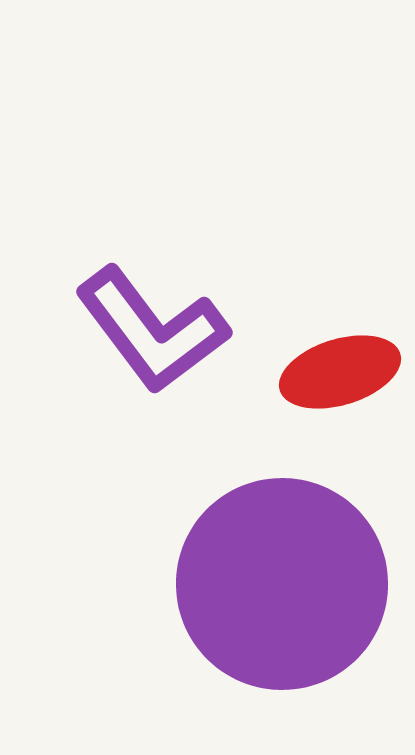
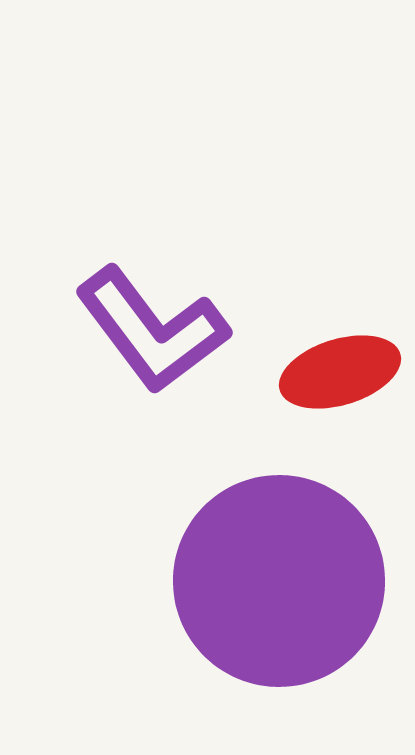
purple circle: moved 3 px left, 3 px up
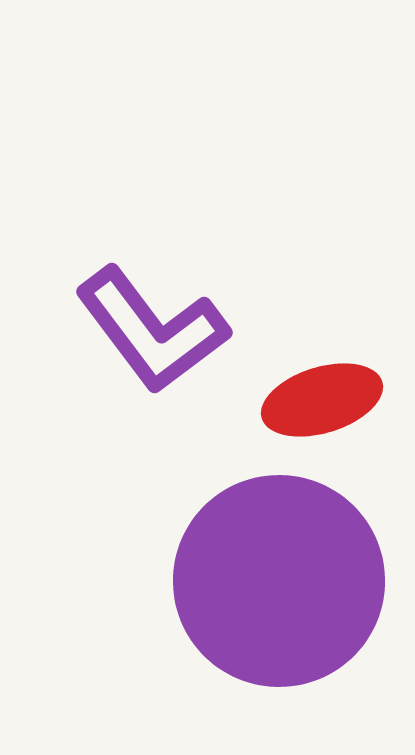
red ellipse: moved 18 px left, 28 px down
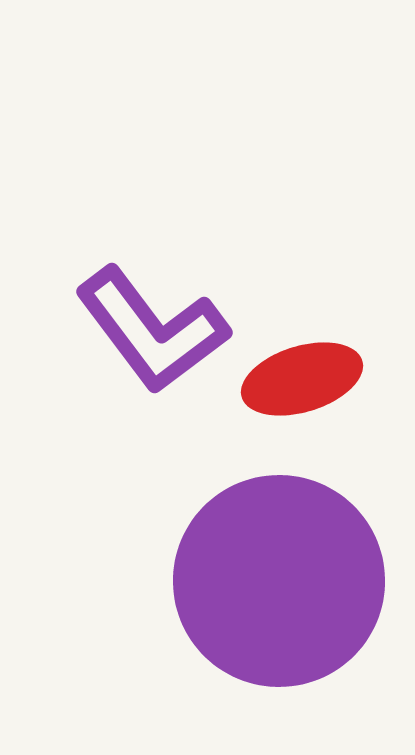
red ellipse: moved 20 px left, 21 px up
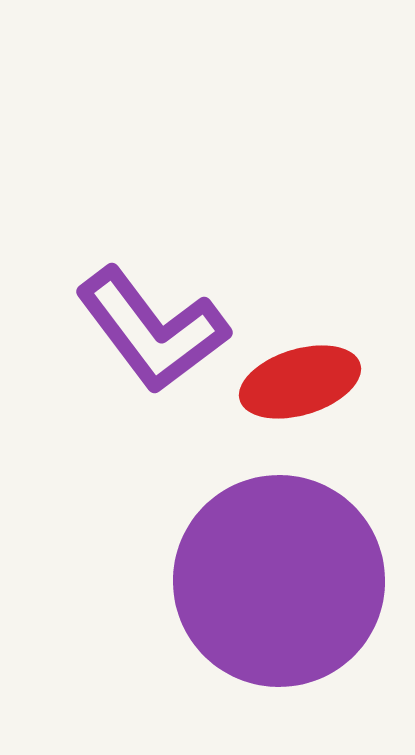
red ellipse: moved 2 px left, 3 px down
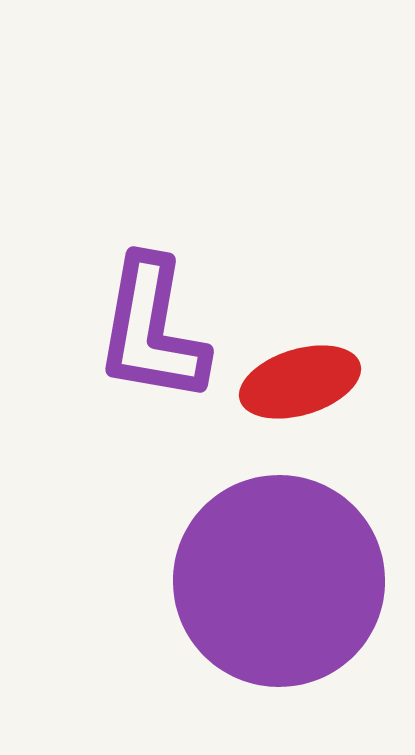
purple L-shape: rotated 47 degrees clockwise
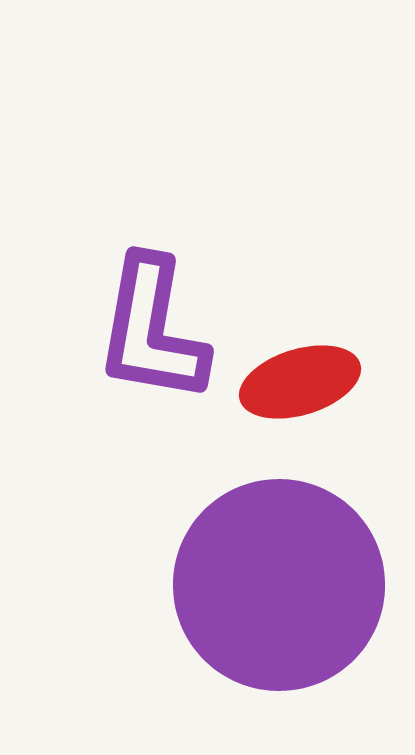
purple circle: moved 4 px down
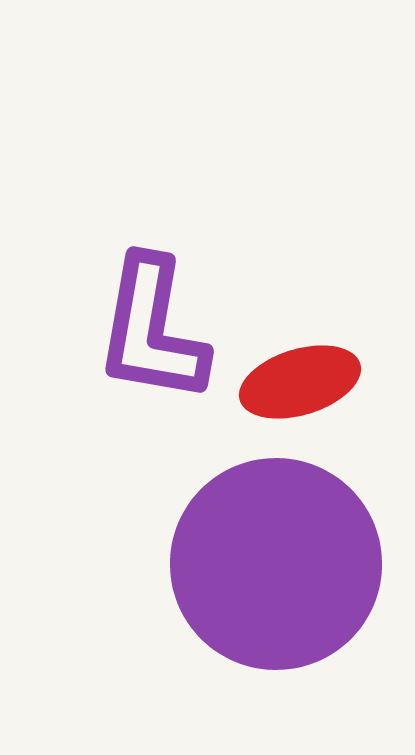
purple circle: moved 3 px left, 21 px up
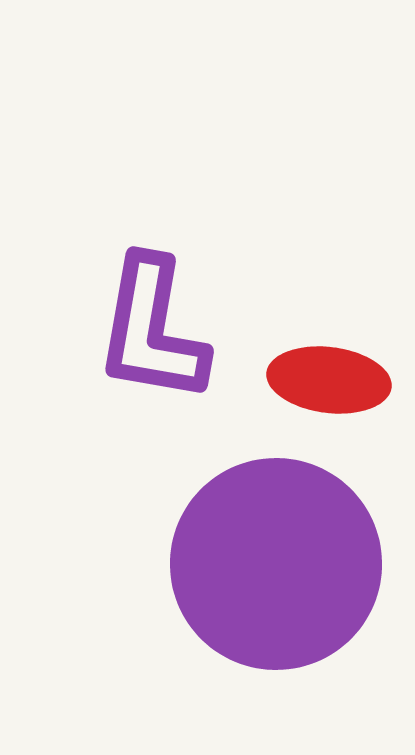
red ellipse: moved 29 px right, 2 px up; rotated 24 degrees clockwise
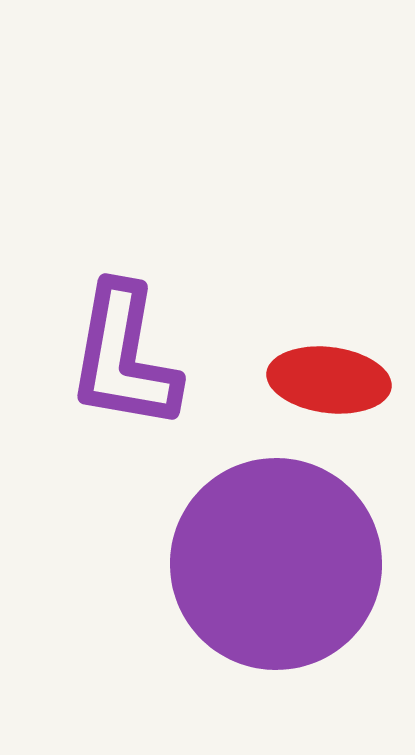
purple L-shape: moved 28 px left, 27 px down
